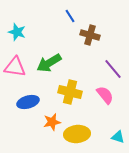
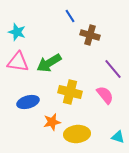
pink triangle: moved 3 px right, 5 px up
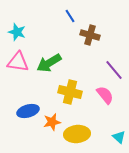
purple line: moved 1 px right, 1 px down
blue ellipse: moved 9 px down
cyan triangle: moved 1 px right; rotated 24 degrees clockwise
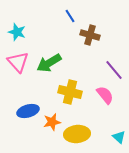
pink triangle: rotated 40 degrees clockwise
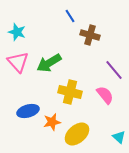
yellow ellipse: rotated 35 degrees counterclockwise
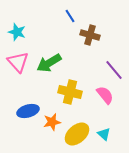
cyan triangle: moved 15 px left, 3 px up
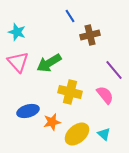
brown cross: rotated 30 degrees counterclockwise
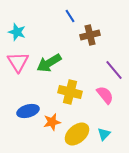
pink triangle: rotated 10 degrees clockwise
cyan triangle: rotated 32 degrees clockwise
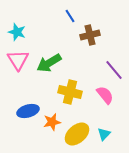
pink triangle: moved 2 px up
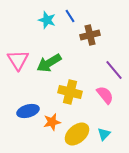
cyan star: moved 30 px right, 12 px up
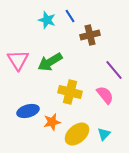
green arrow: moved 1 px right, 1 px up
